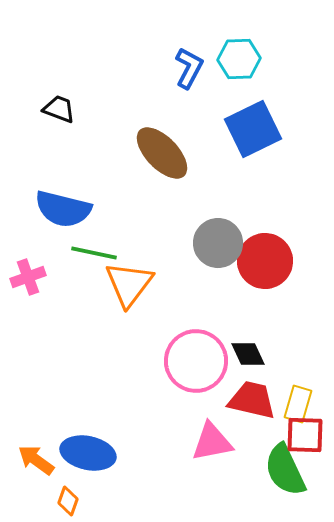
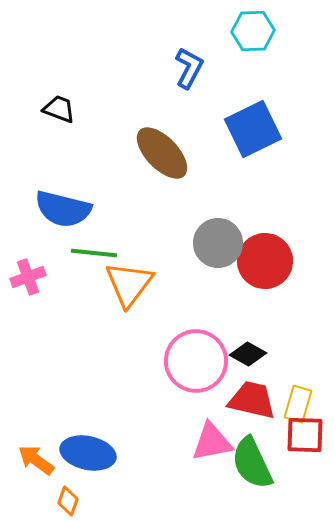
cyan hexagon: moved 14 px right, 28 px up
green line: rotated 6 degrees counterclockwise
black diamond: rotated 36 degrees counterclockwise
green semicircle: moved 33 px left, 7 px up
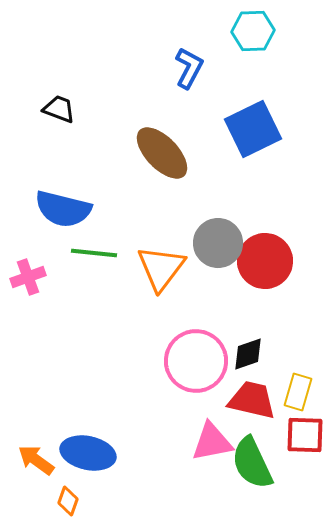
orange triangle: moved 32 px right, 16 px up
black diamond: rotated 48 degrees counterclockwise
yellow rectangle: moved 12 px up
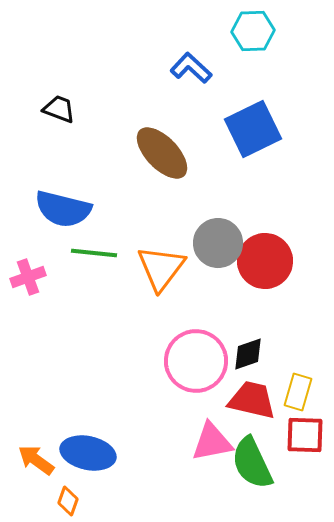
blue L-shape: moved 2 px right; rotated 75 degrees counterclockwise
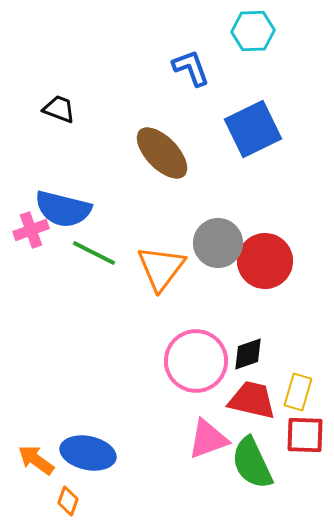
blue L-shape: rotated 27 degrees clockwise
green line: rotated 21 degrees clockwise
pink cross: moved 3 px right, 47 px up
pink triangle: moved 4 px left, 3 px up; rotated 9 degrees counterclockwise
